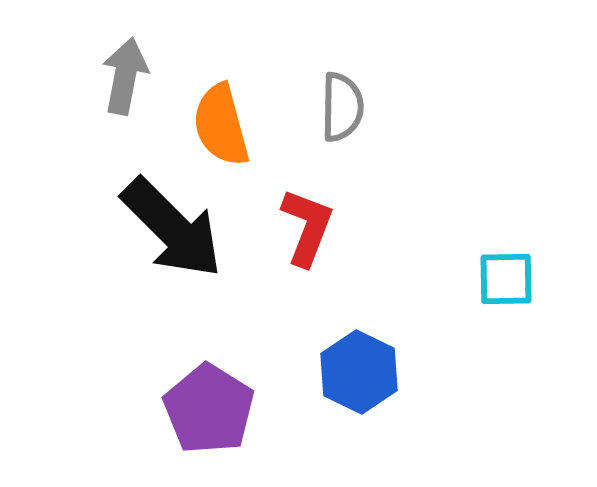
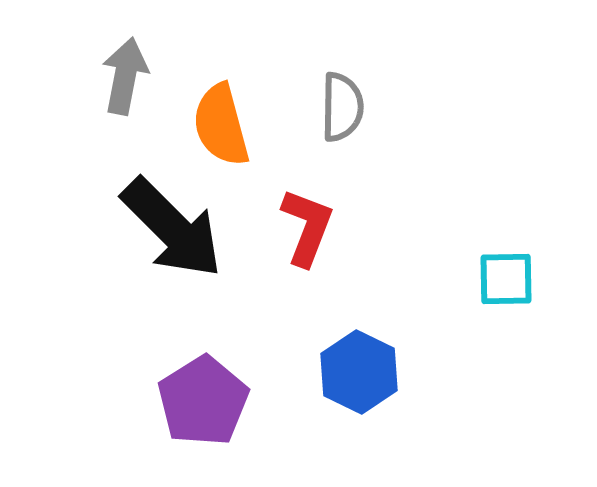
purple pentagon: moved 6 px left, 8 px up; rotated 8 degrees clockwise
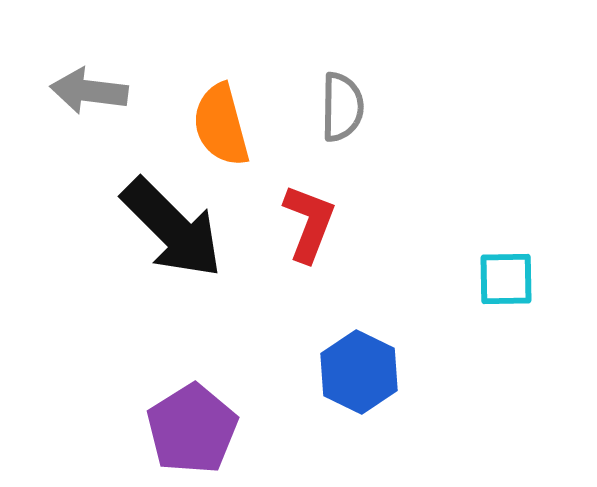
gray arrow: moved 36 px left, 15 px down; rotated 94 degrees counterclockwise
red L-shape: moved 2 px right, 4 px up
purple pentagon: moved 11 px left, 28 px down
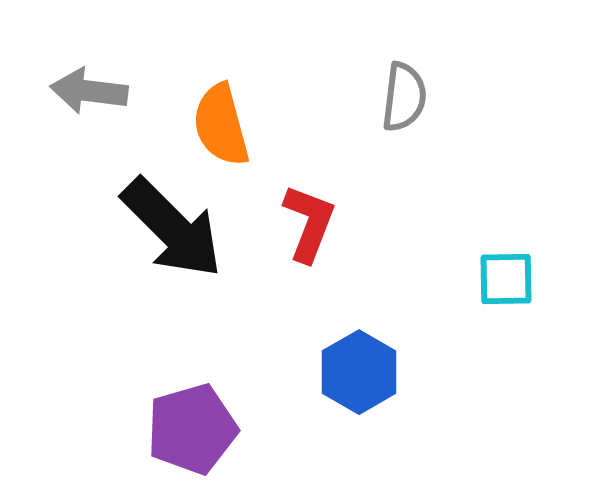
gray semicircle: moved 62 px right, 10 px up; rotated 6 degrees clockwise
blue hexagon: rotated 4 degrees clockwise
purple pentagon: rotated 16 degrees clockwise
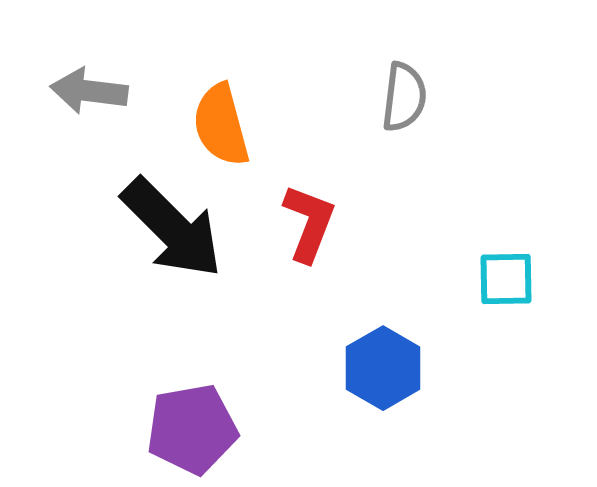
blue hexagon: moved 24 px right, 4 px up
purple pentagon: rotated 6 degrees clockwise
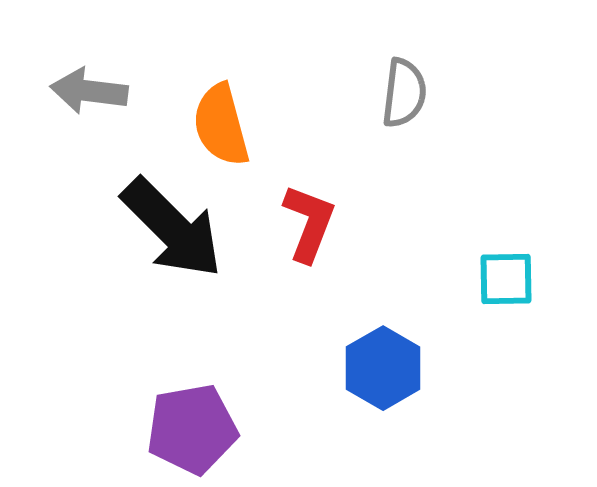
gray semicircle: moved 4 px up
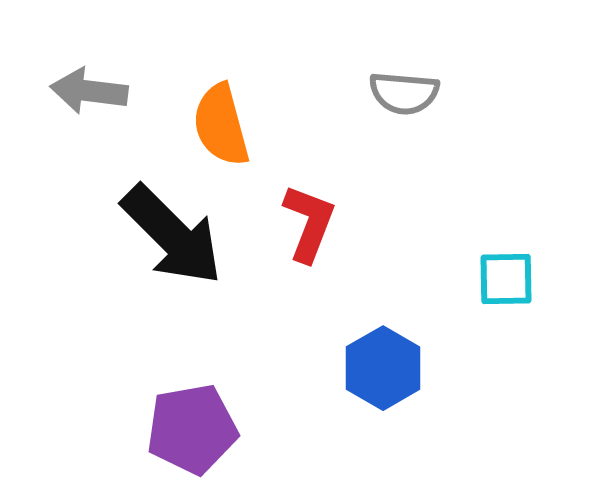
gray semicircle: rotated 88 degrees clockwise
black arrow: moved 7 px down
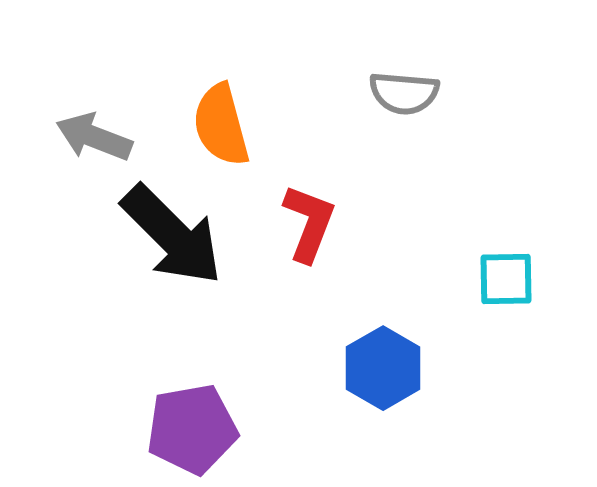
gray arrow: moved 5 px right, 46 px down; rotated 14 degrees clockwise
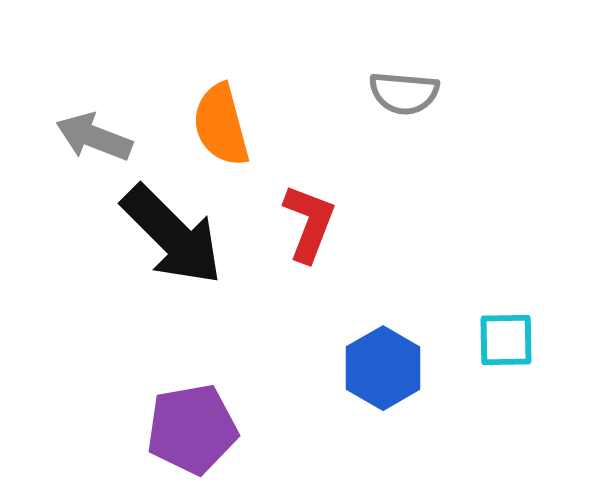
cyan square: moved 61 px down
